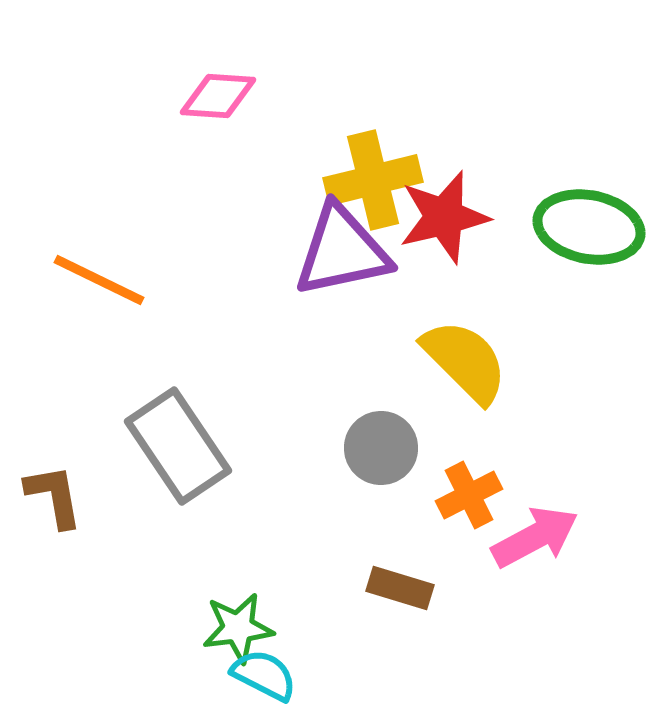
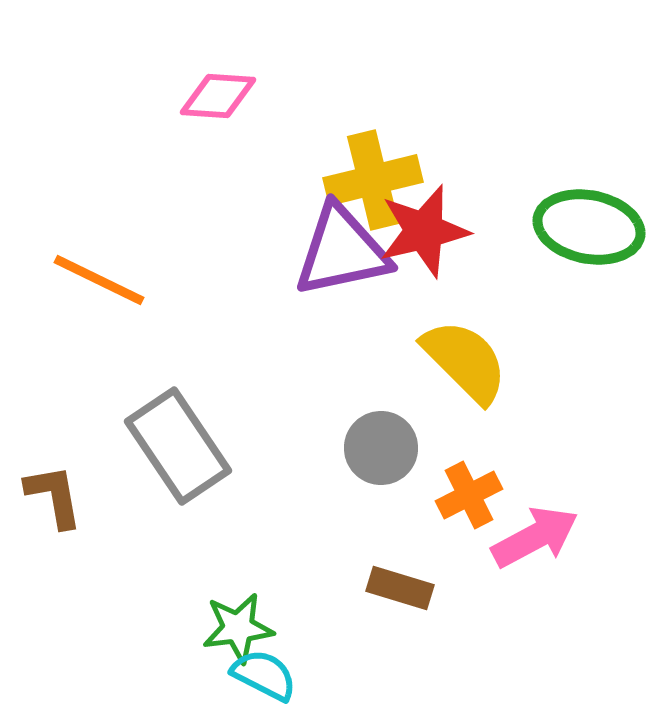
red star: moved 20 px left, 14 px down
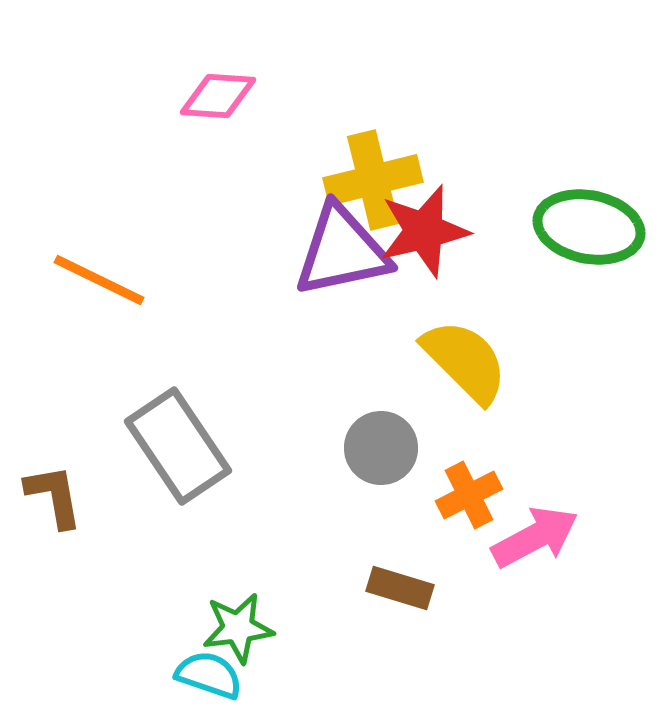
cyan semicircle: moved 55 px left; rotated 8 degrees counterclockwise
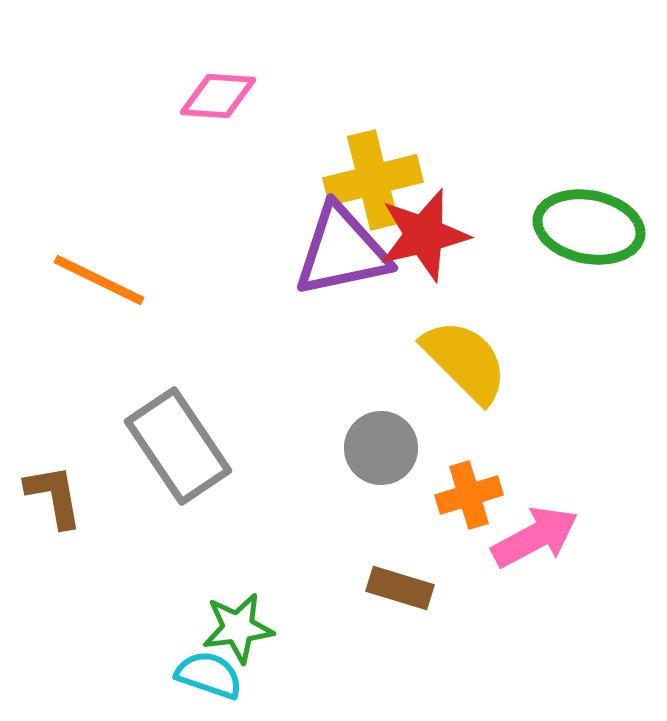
red star: moved 4 px down
orange cross: rotated 10 degrees clockwise
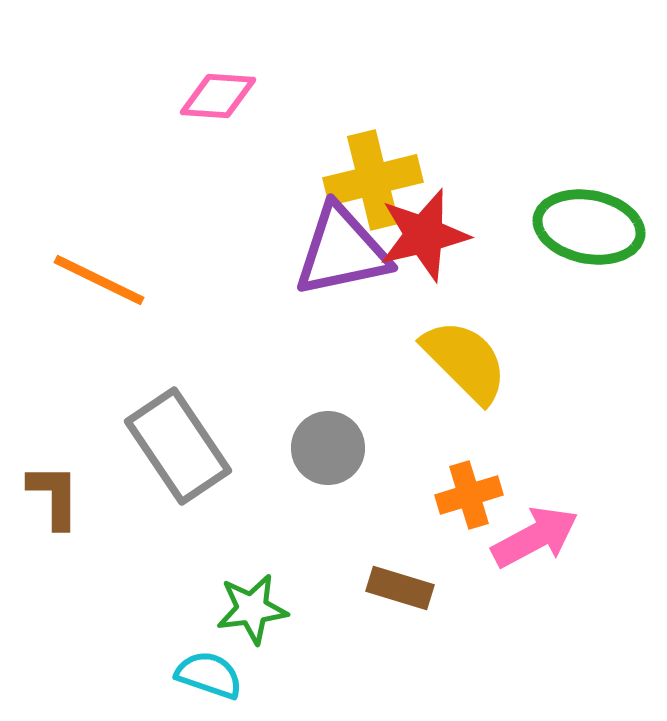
gray circle: moved 53 px left
brown L-shape: rotated 10 degrees clockwise
green star: moved 14 px right, 19 px up
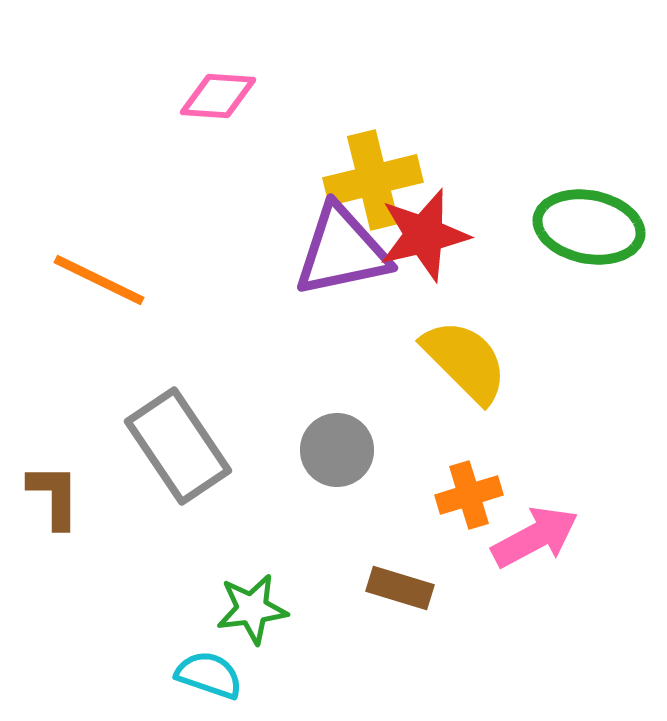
gray circle: moved 9 px right, 2 px down
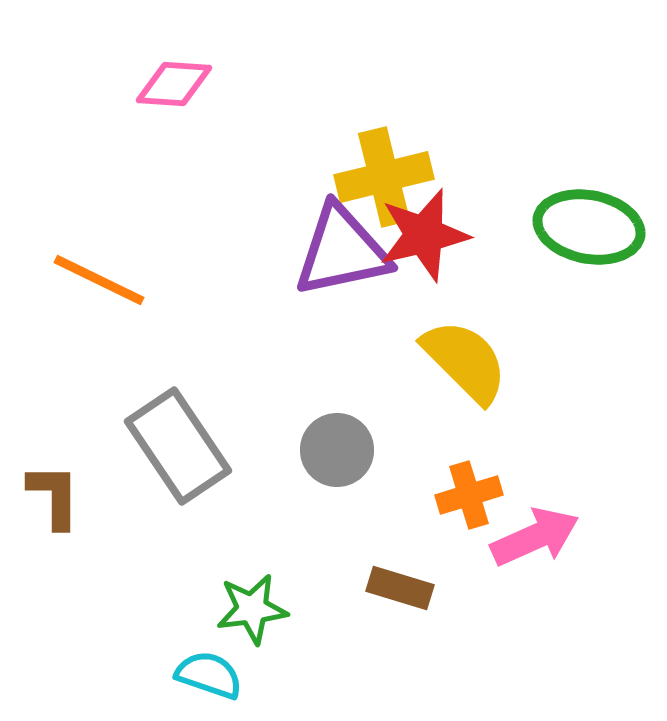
pink diamond: moved 44 px left, 12 px up
yellow cross: moved 11 px right, 3 px up
pink arrow: rotated 4 degrees clockwise
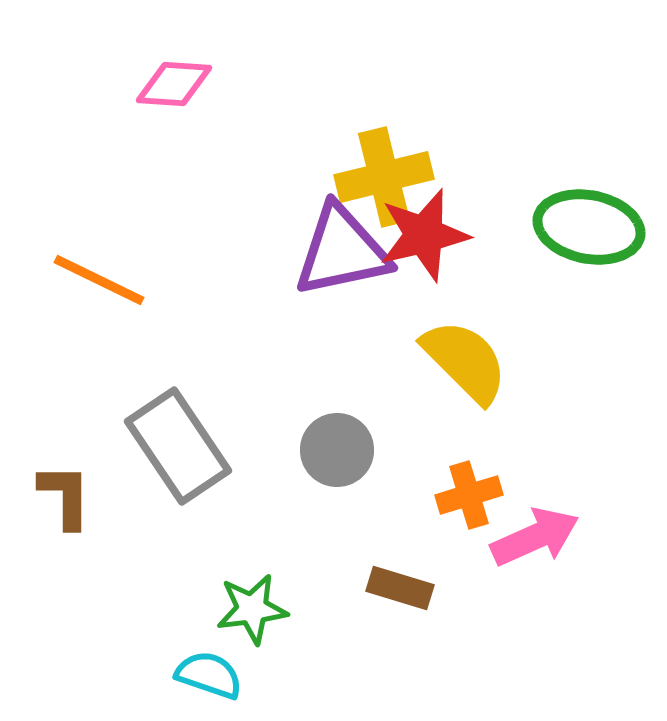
brown L-shape: moved 11 px right
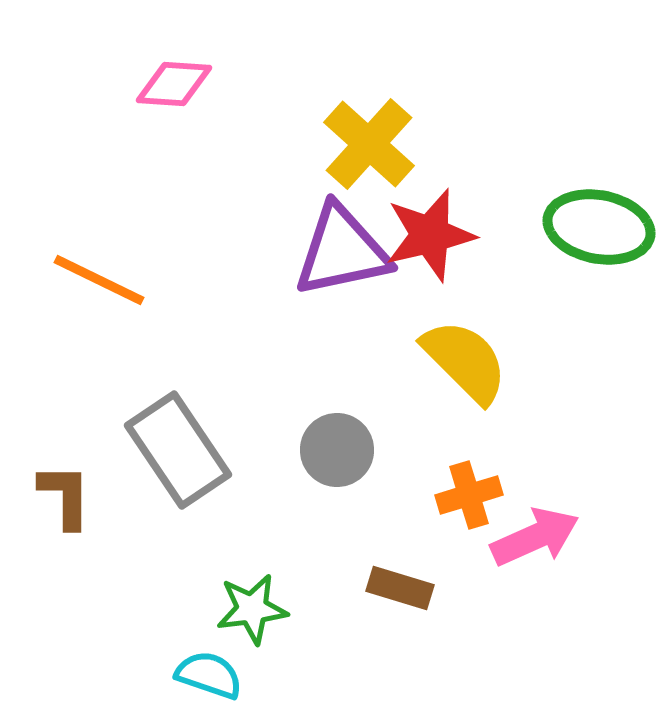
yellow cross: moved 15 px left, 33 px up; rotated 34 degrees counterclockwise
green ellipse: moved 10 px right
red star: moved 6 px right
gray rectangle: moved 4 px down
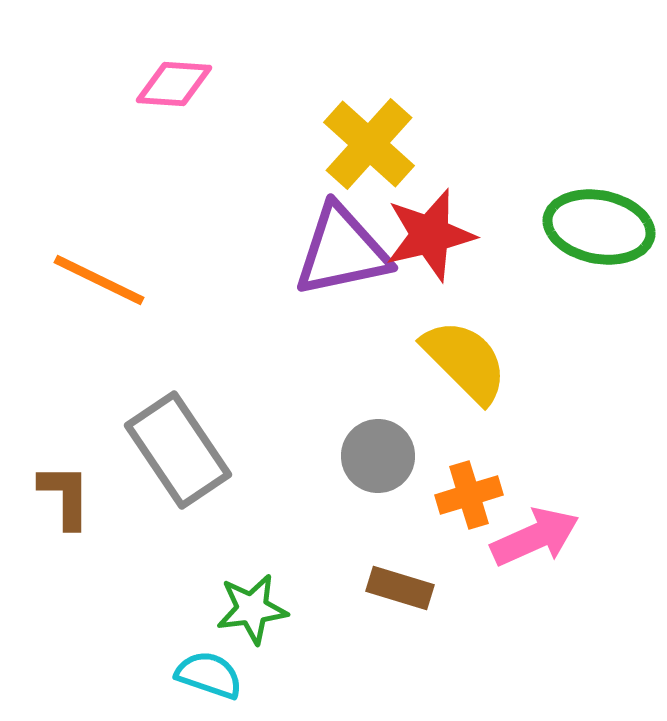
gray circle: moved 41 px right, 6 px down
